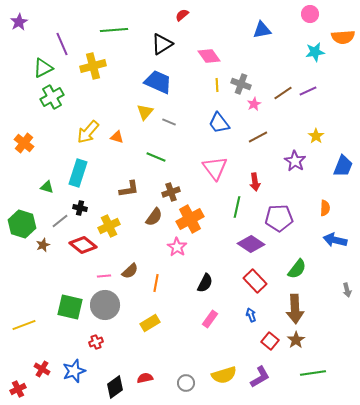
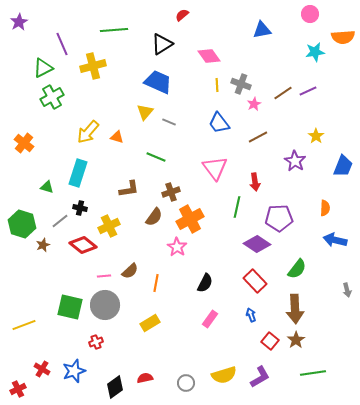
purple diamond at (251, 244): moved 6 px right
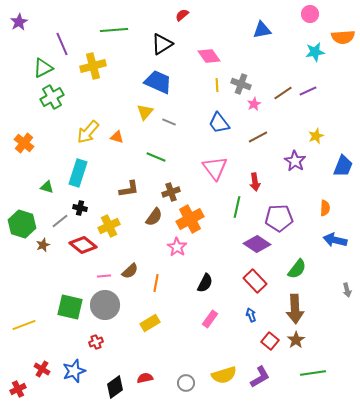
yellow star at (316, 136): rotated 14 degrees clockwise
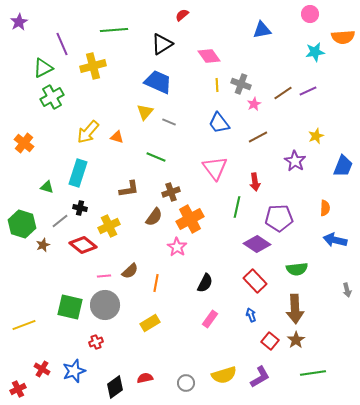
green semicircle at (297, 269): rotated 45 degrees clockwise
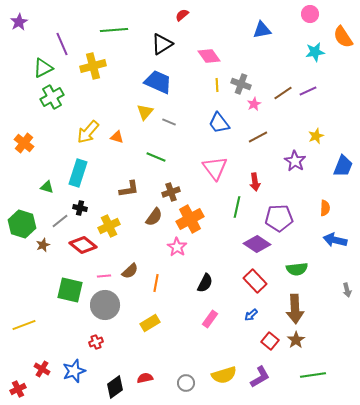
orange semicircle at (343, 37): rotated 60 degrees clockwise
green square at (70, 307): moved 17 px up
blue arrow at (251, 315): rotated 112 degrees counterclockwise
green line at (313, 373): moved 2 px down
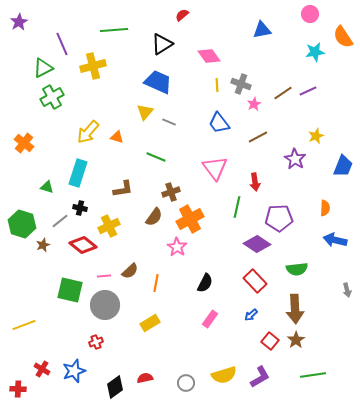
purple star at (295, 161): moved 2 px up
brown L-shape at (129, 189): moved 6 px left
red cross at (18, 389): rotated 28 degrees clockwise
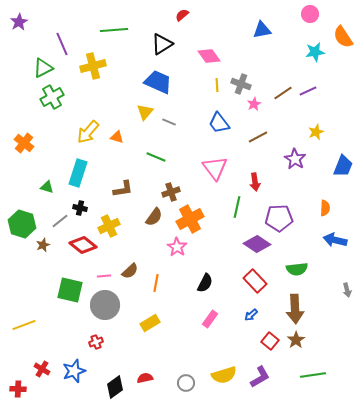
yellow star at (316, 136): moved 4 px up
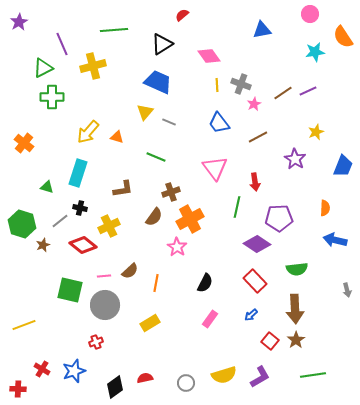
green cross at (52, 97): rotated 30 degrees clockwise
